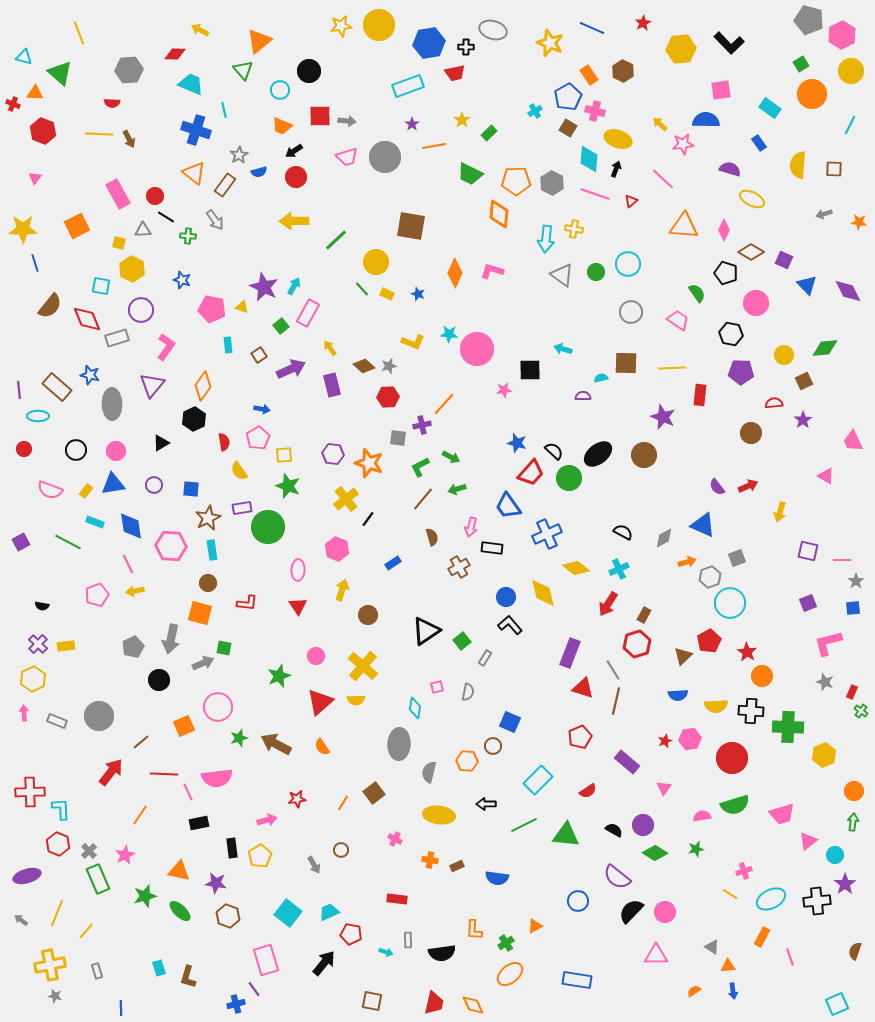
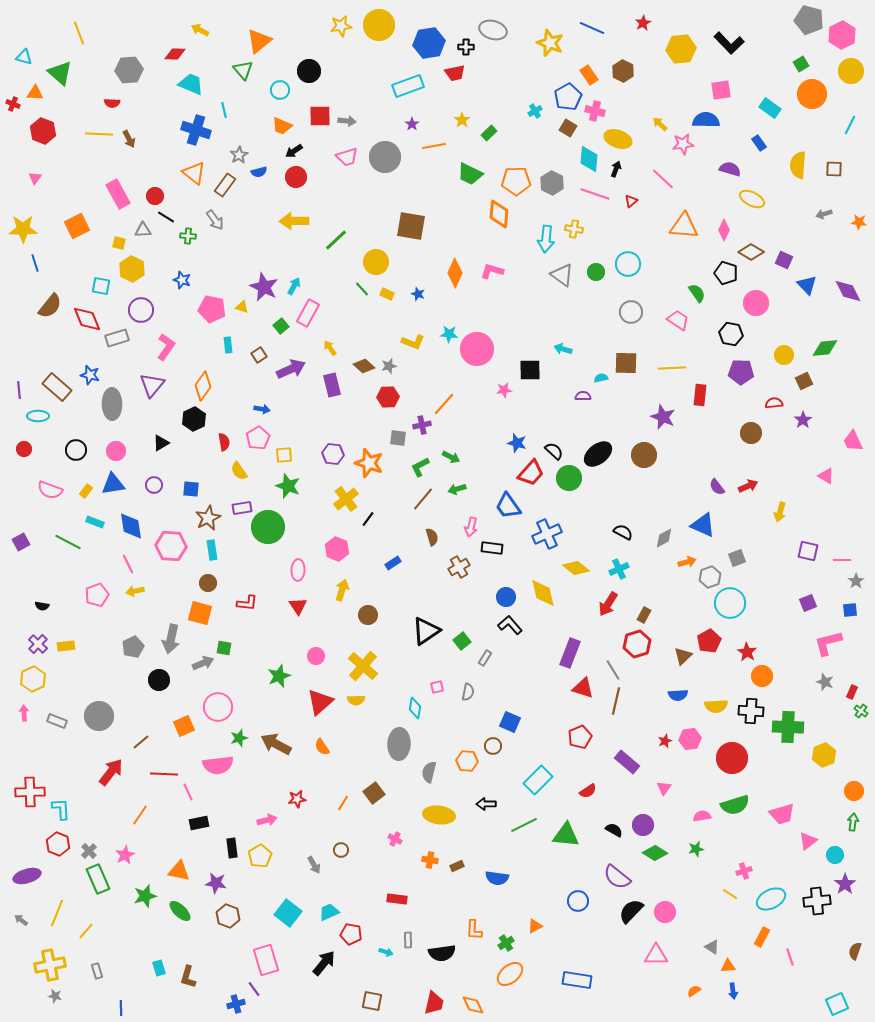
blue square at (853, 608): moved 3 px left, 2 px down
pink semicircle at (217, 778): moved 1 px right, 13 px up
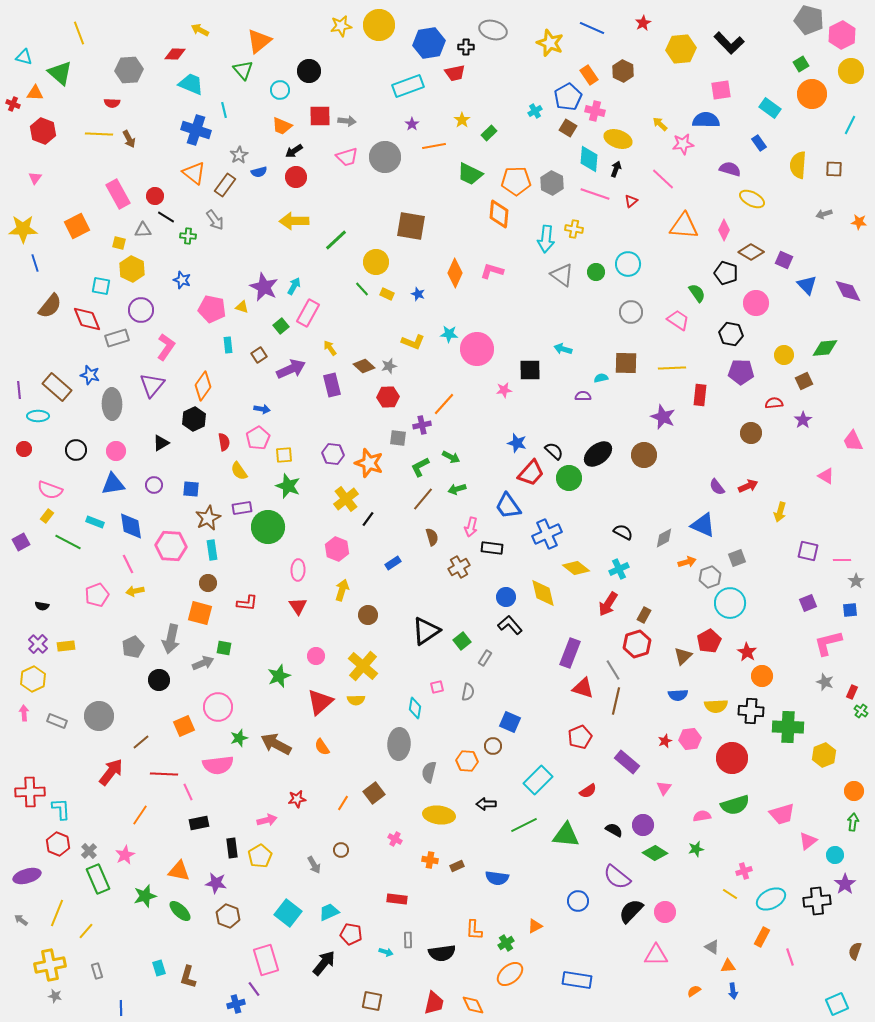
yellow rectangle at (86, 491): moved 39 px left, 25 px down
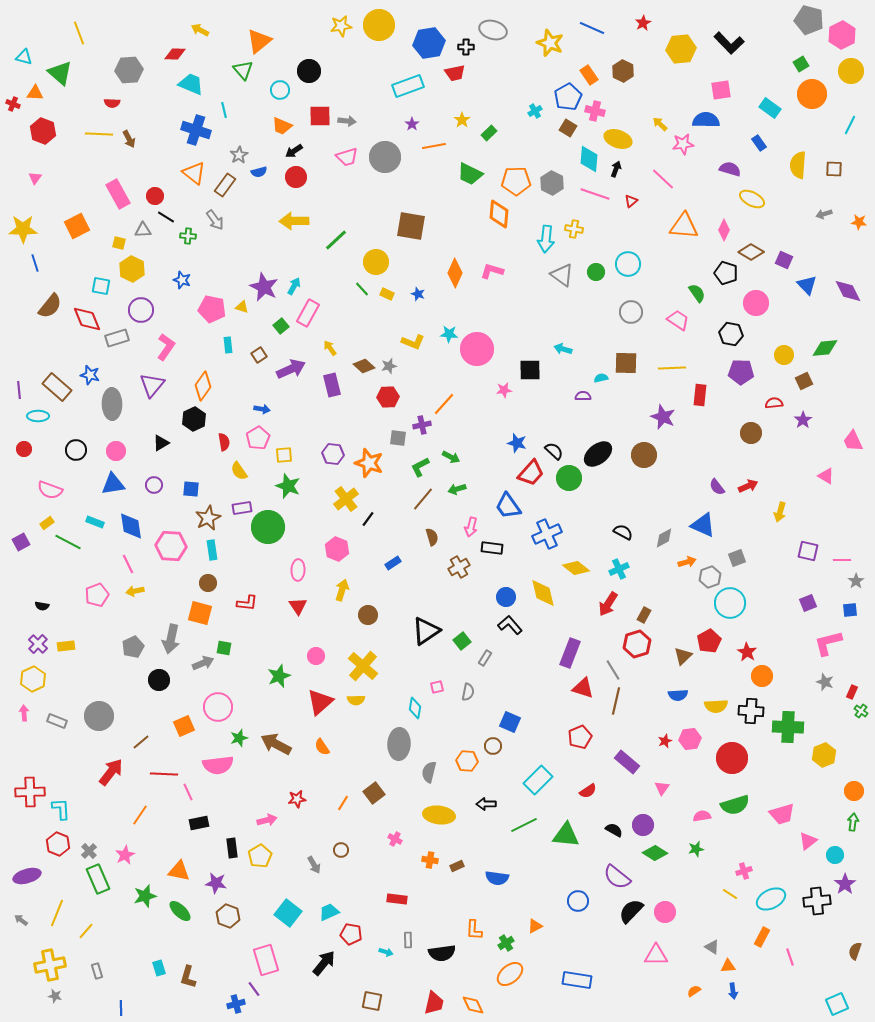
yellow rectangle at (47, 516): moved 7 px down; rotated 16 degrees clockwise
pink triangle at (664, 788): moved 2 px left
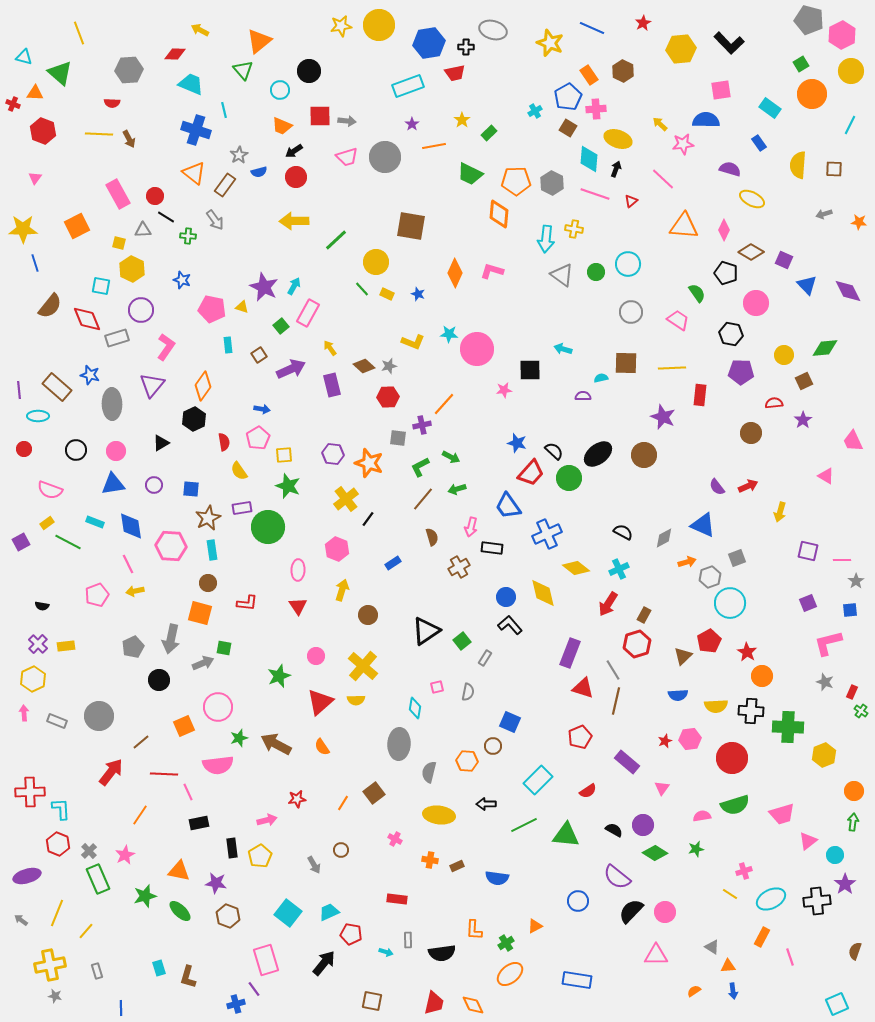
pink cross at (595, 111): moved 1 px right, 2 px up; rotated 18 degrees counterclockwise
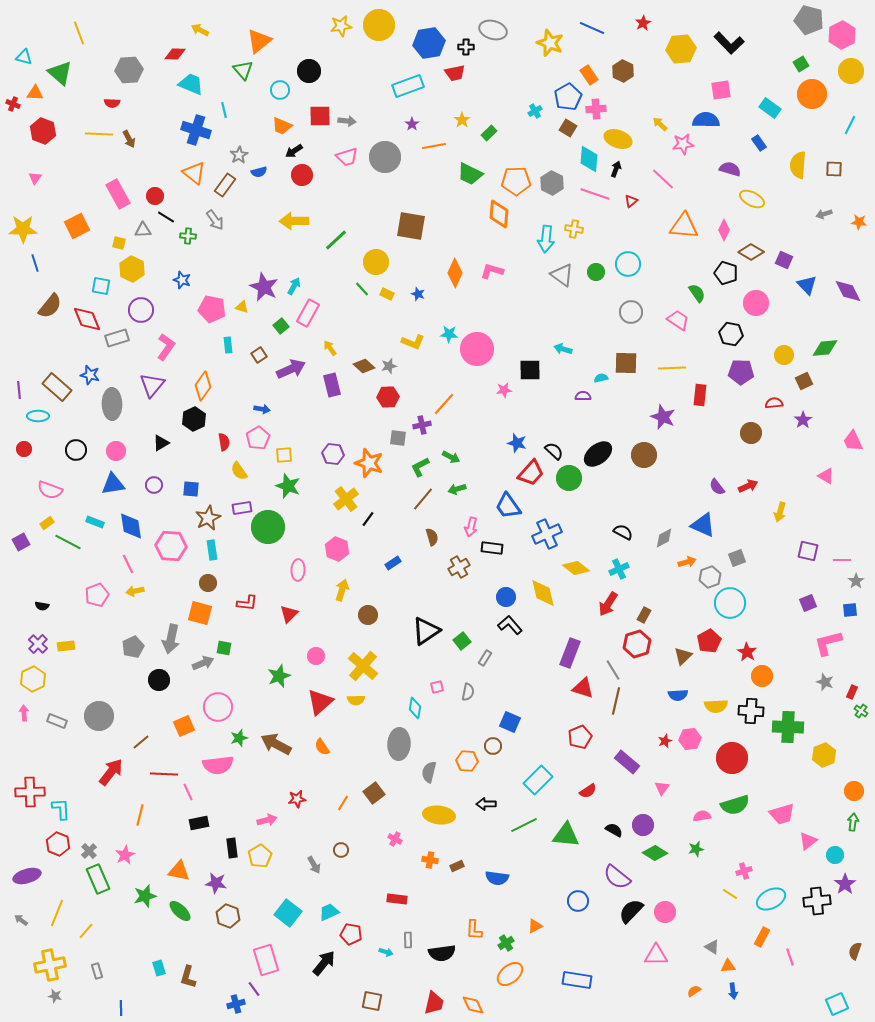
red circle at (296, 177): moved 6 px right, 2 px up
red triangle at (298, 606): moved 9 px left, 8 px down; rotated 18 degrees clockwise
orange line at (140, 815): rotated 20 degrees counterclockwise
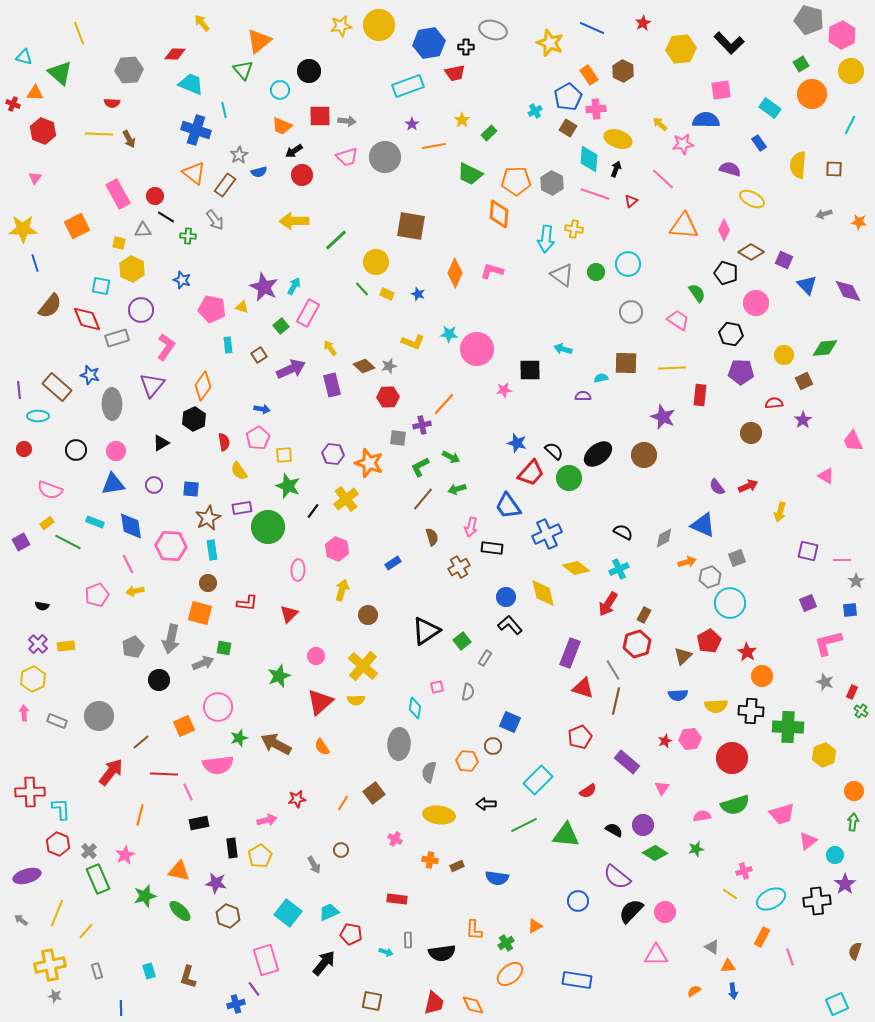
yellow arrow at (200, 30): moved 2 px right, 7 px up; rotated 24 degrees clockwise
black line at (368, 519): moved 55 px left, 8 px up
cyan rectangle at (159, 968): moved 10 px left, 3 px down
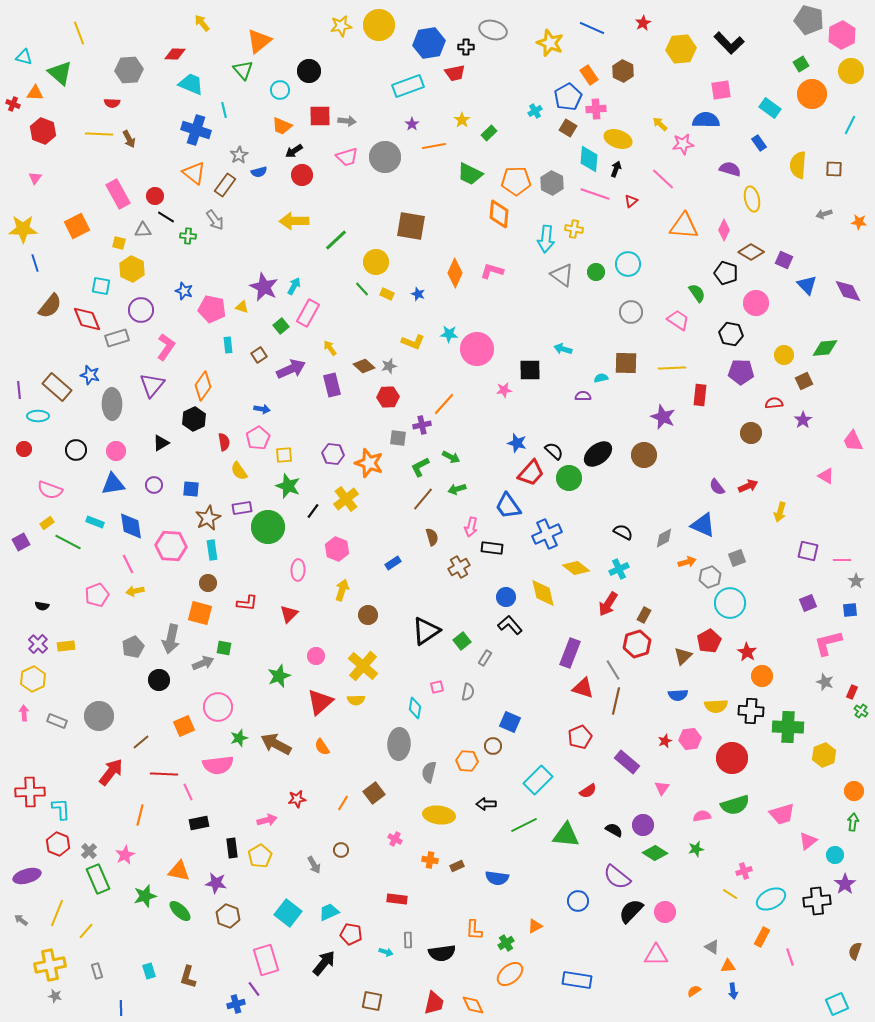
yellow ellipse at (752, 199): rotated 50 degrees clockwise
blue star at (182, 280): moved 2 px right, 11 px down
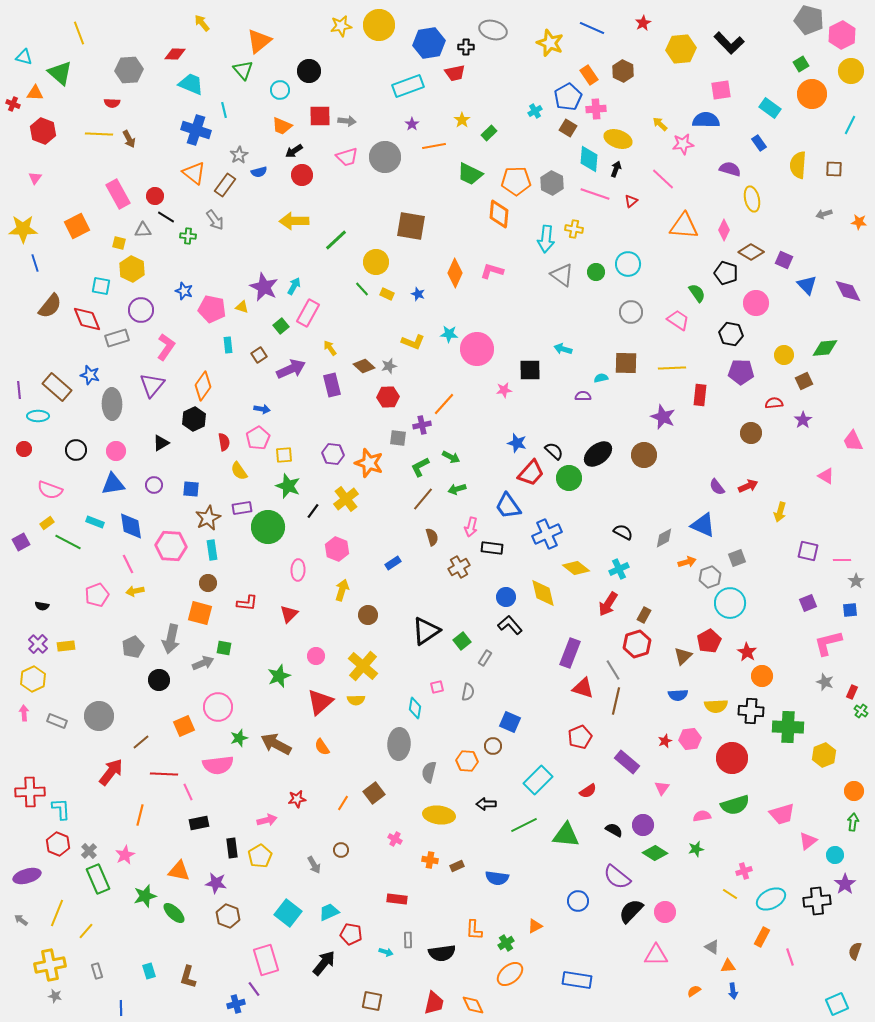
green ellipse at (180, 911): moved 6 px left, 2 px down
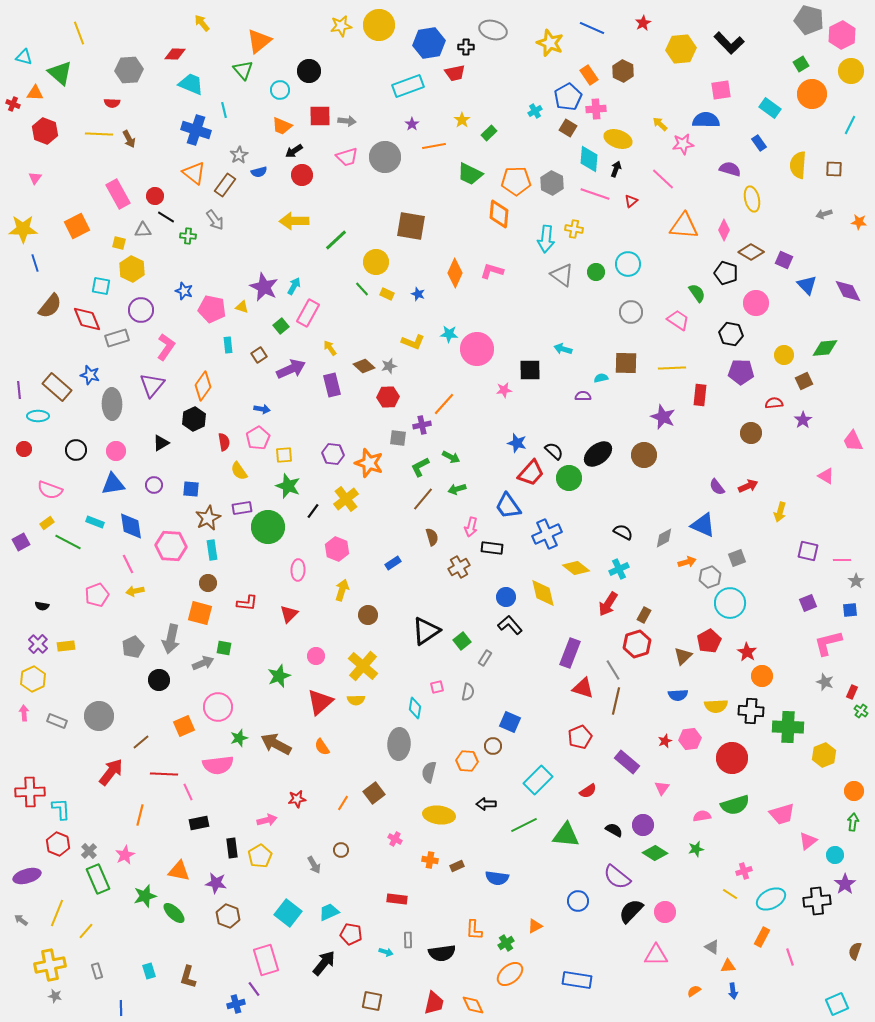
red hexagon at (43, 131): moved 2 px right
